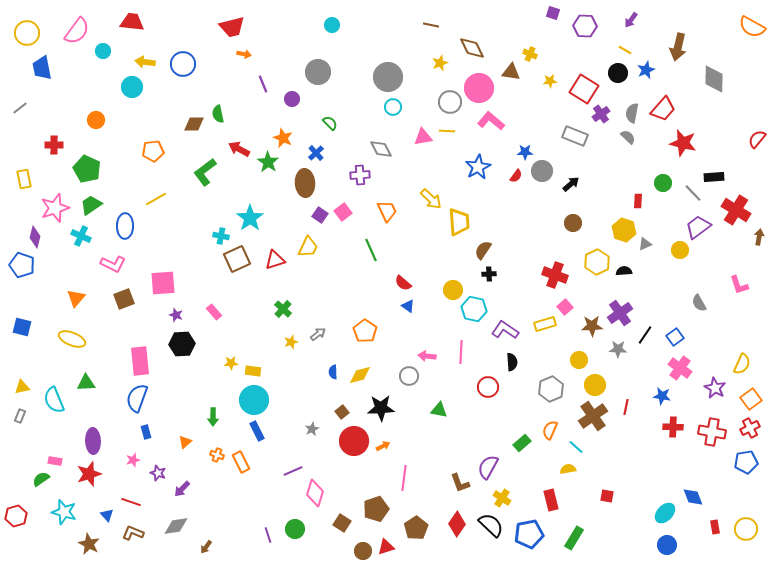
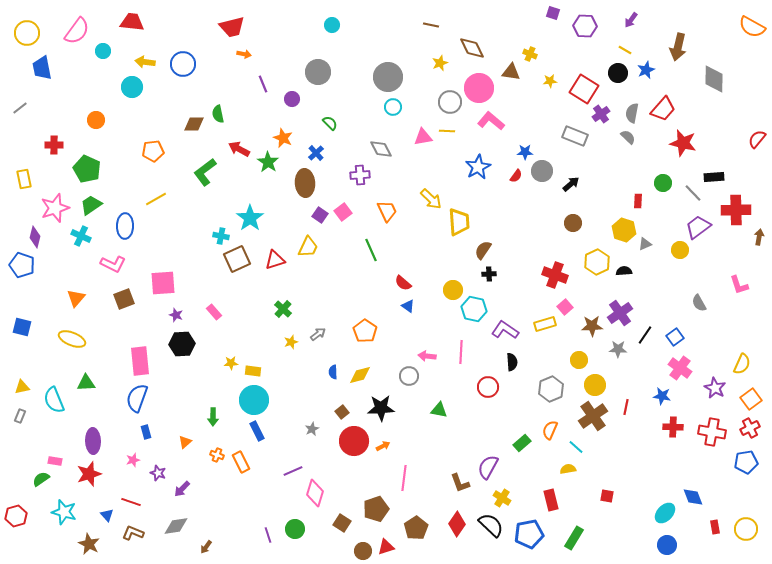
red cross at (736, 210): rotated 32 degrees counterclockwise
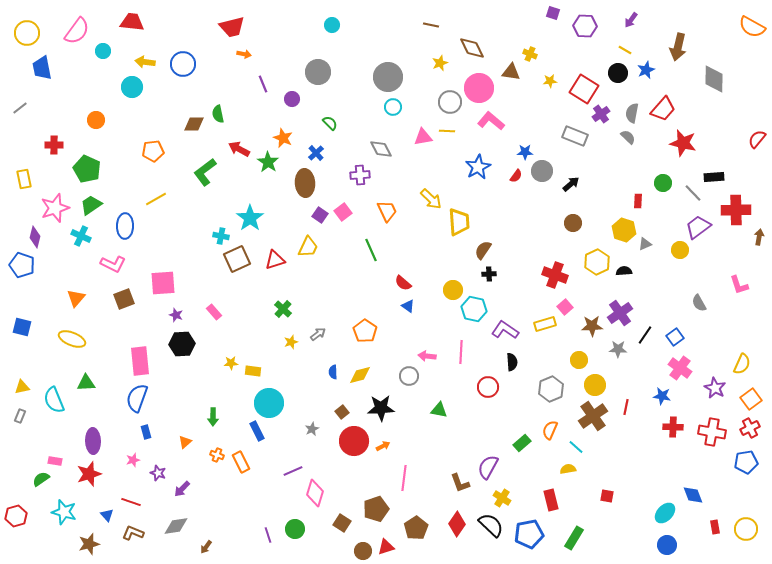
cyan circle at (254, 400): moved 15 px right, 3 px down
blue diamond at (693, 497): moved 2 px up
brown star at (89, 544): rotated 30 degrees clockwise
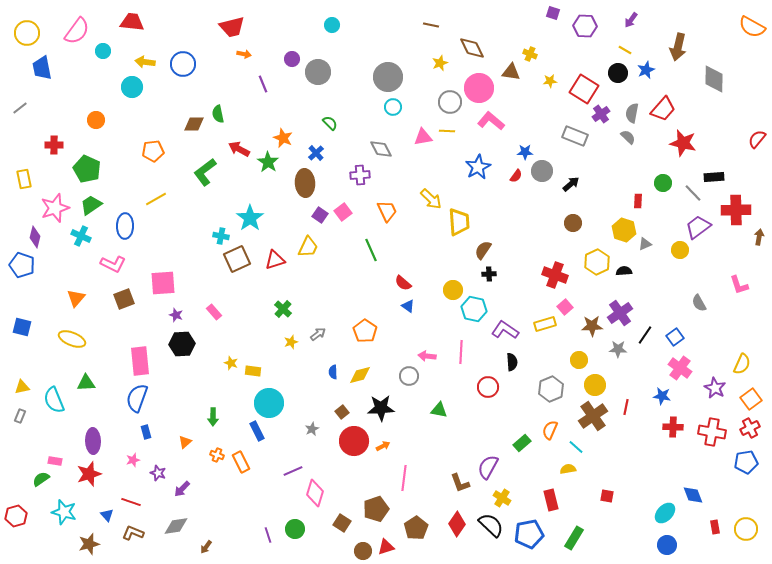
purple circle at (292, 99): moved 40 px up
yellow star at (231, 363): rotated 24 degrees clockwise
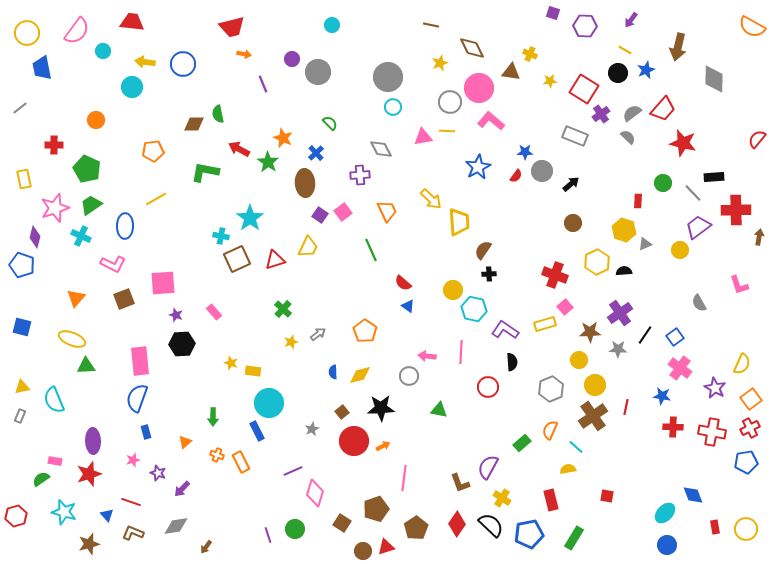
gray semicircle at (632, 113): rotated 42 degrees clockwise
green L-shape at (205, 172): rotated 48 degrees clockwise
brown star at (592, 326): moved 2 px left, 6 px down
green triangle at (86, 383): moved 17 px up
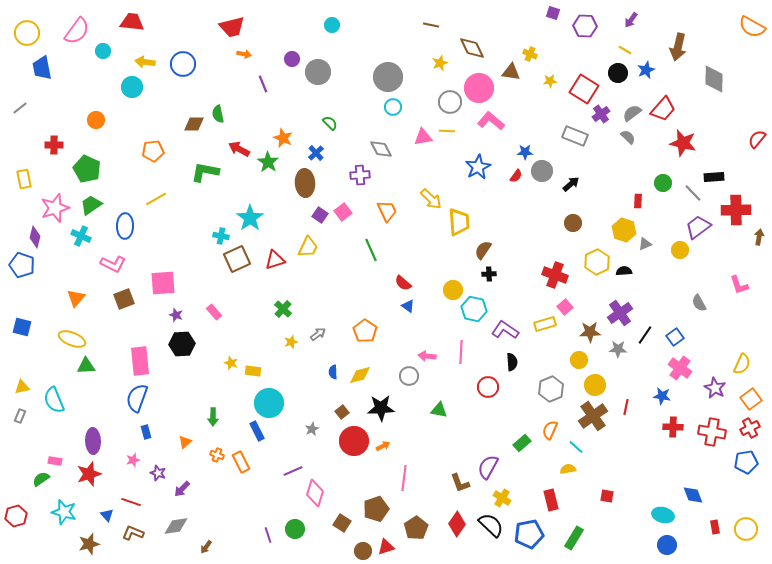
cyan ellipse at (665, 513): moved 2 px left, 2 px down; rotated 60 degrees clockwise
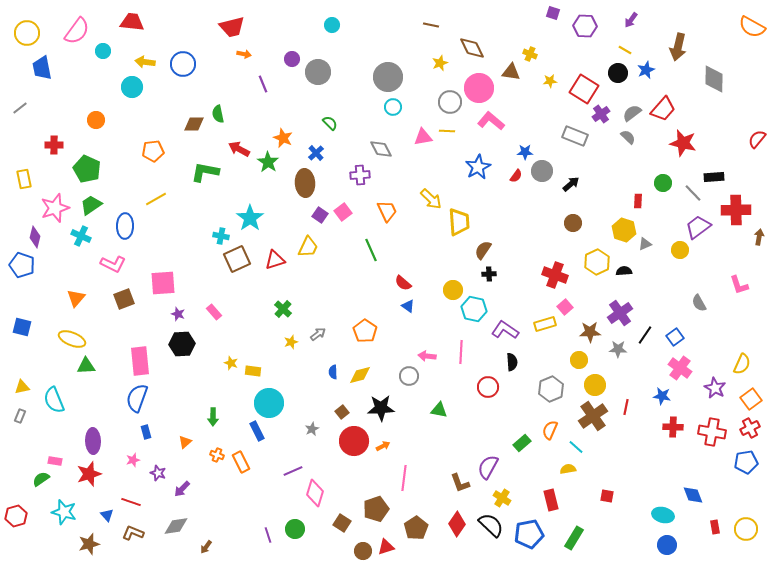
purple star at (176, 315): moved 2 px right, 1 px up
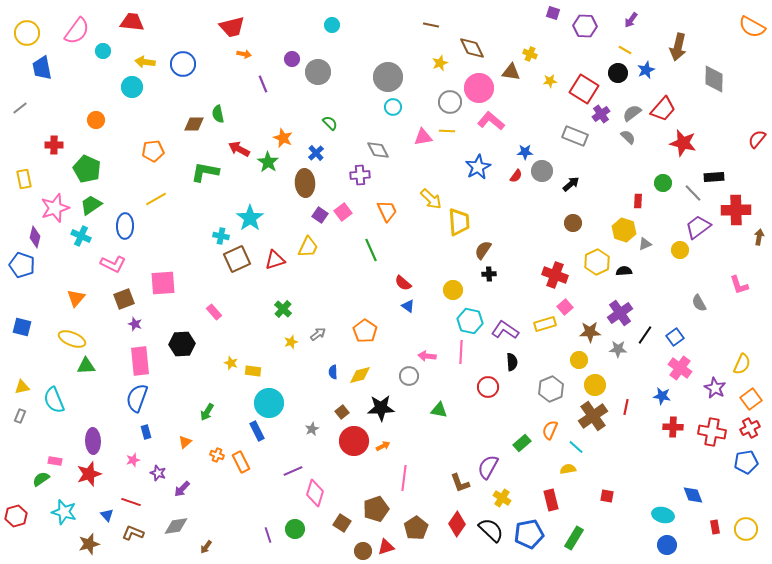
gray diamond at (381, 149): moved 3 px left, 1 px down
cyan hexagon at (474, 309): moved 4 px left, 12 px down
purple star at (178, 314): moved 43 px left, 10 px down
green arrow at (213, 417): moved 6 px left, 5 px up; rotated 30 degrees clockwise
black semicircle at (491, 525): moved 5 px down
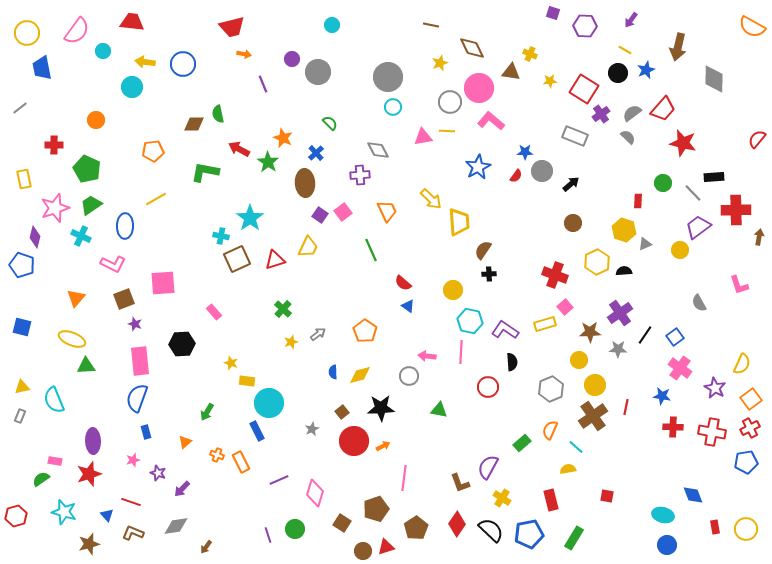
yellow rectangle at (253, 371): moved 6 px left, 10 px down
purple line at (293, 471): moved 14 px left, 9 px down
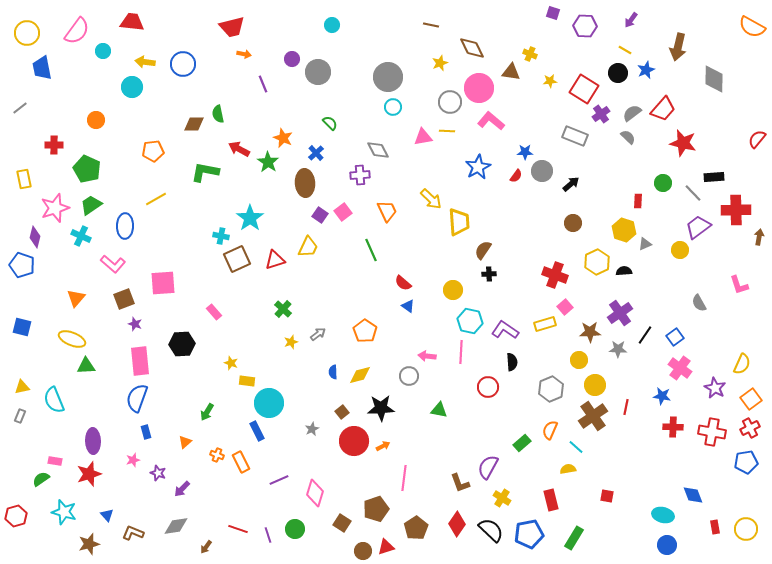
pink L-shape at (113, 264): rotated 15 degrees clockwise
red line at (131, 502): moved 107 px right, 27 px down
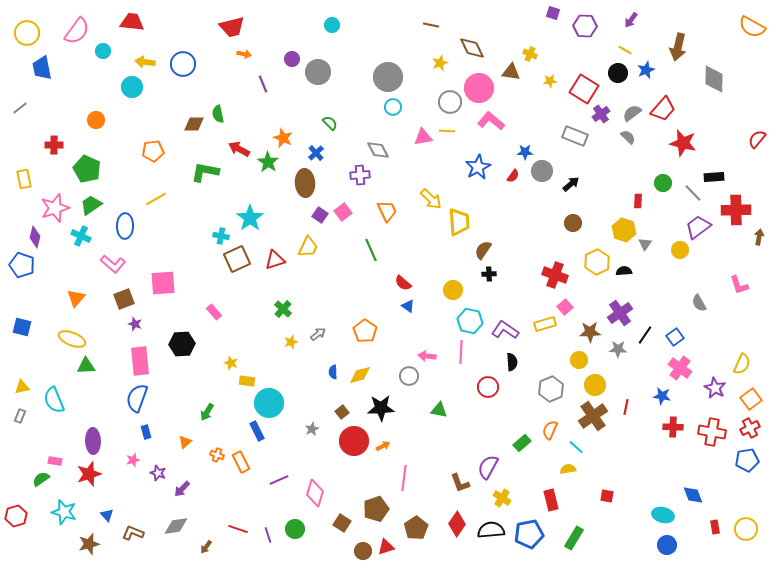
red semicircle at (516, 176): moved 3 px left
gray triangle at (645, 244): rotated 32 degrees counterclockwise
blue pentagon at (746, 462): moved 1 px right, 2 px up
black semicircle at (491, 530): rotated 48 degrees counterclockwise
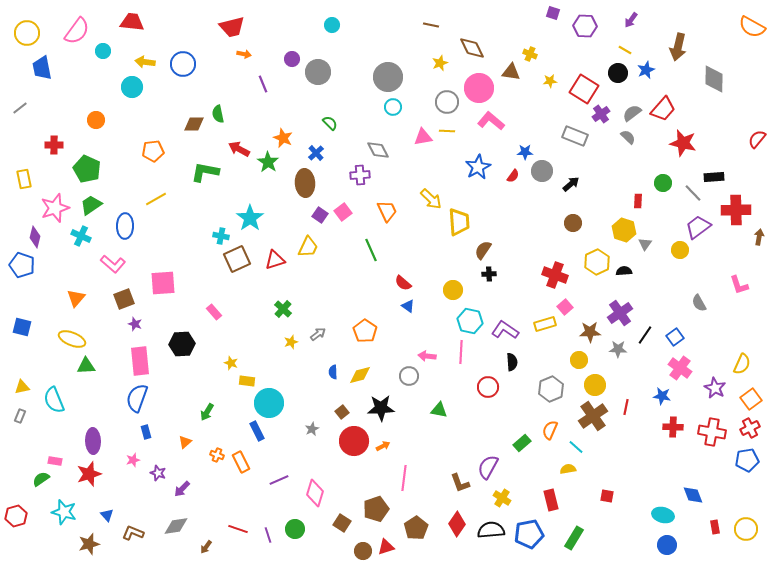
gray circle at (450, 102): moved 3 px left
